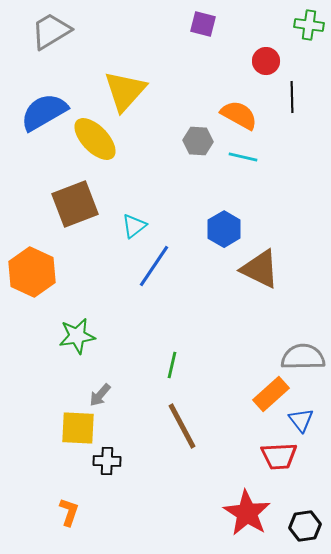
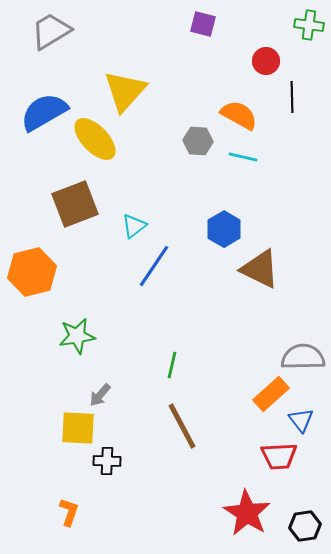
orange hexagon: rotated 21 degrees clockwise
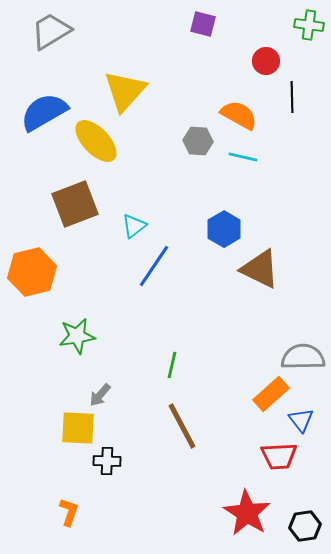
yellow ellipse: moved 1 px right, 2 px down
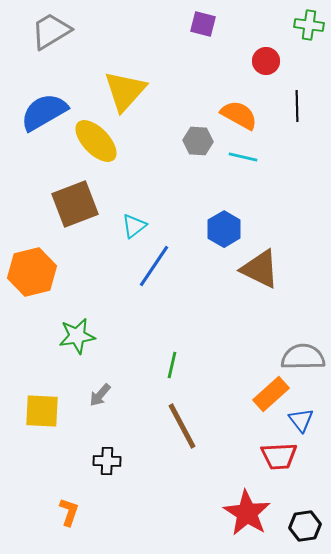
black line: moved 5 px right, 9 px down
yellow square: moved 36 px left, 17 px up
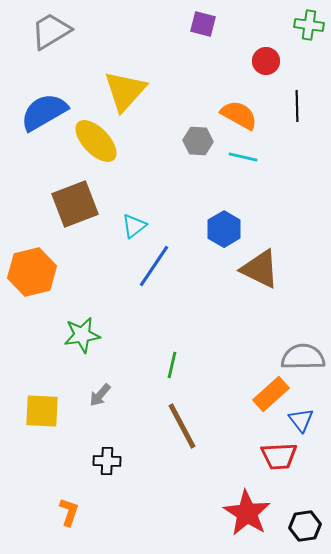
green star: moved 5 px right, 1 px up
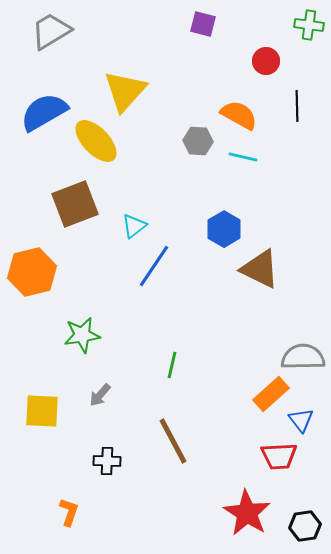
brown line: moved 9 px left, 15 px down
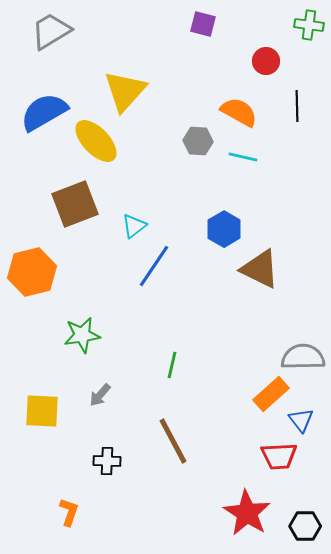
orange semicircle: moved 3 px up
black hexagon: rotated 8 degrees clockwise
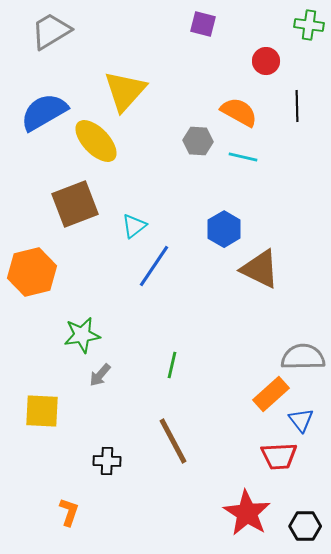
gray arrow: moved 20 px up
